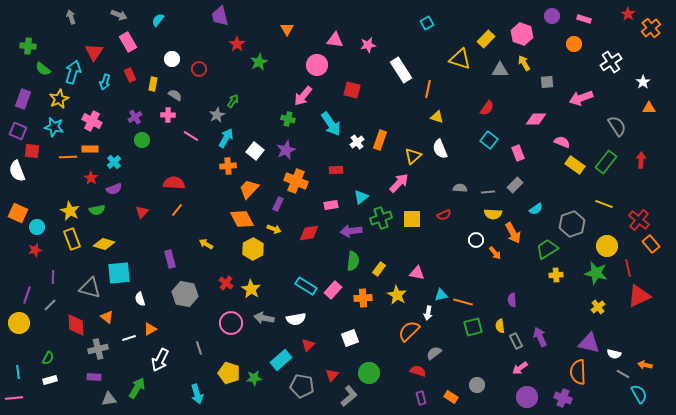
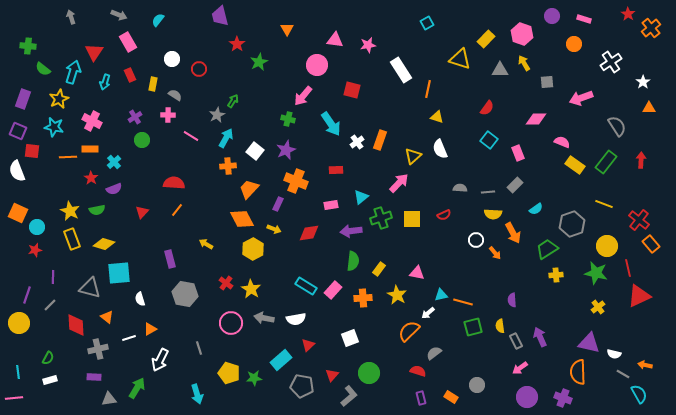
white arrow at (428, 313): rotated 40 degrees clockwise
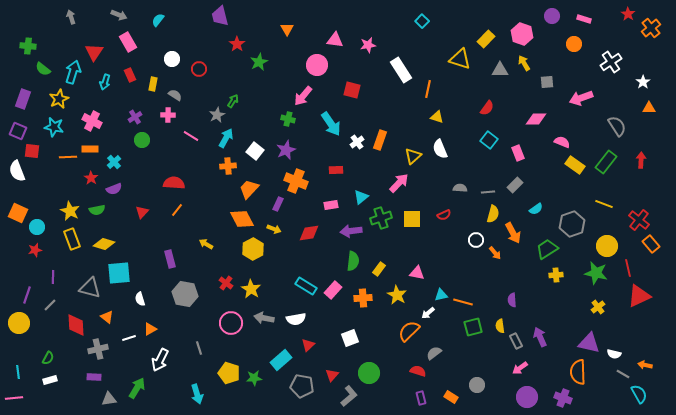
cyan square at (427, 23): moved 5 px left, 2 px up; rotated 16 degrees counterclockwise
yellow semicircle at (493, 214): rotated 78 degrees counterclockwise
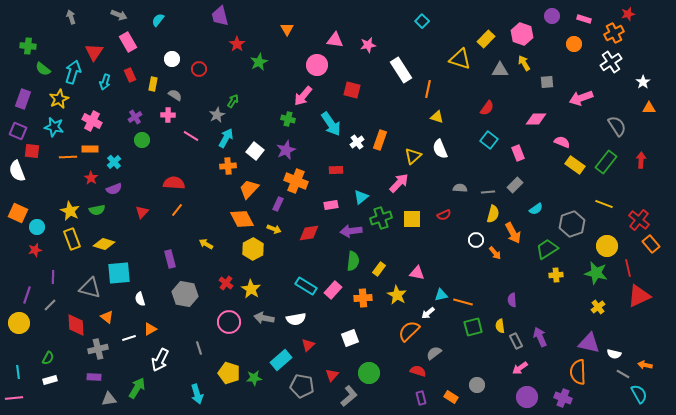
red star at (628, 14): rotated 24 degrees clockwise
orange cross at (651, 28): moved 37 px left, 5 px down; rotated 12 degrees clockwise
pink circle at (231, 323): moved 2 px left, 1 px up
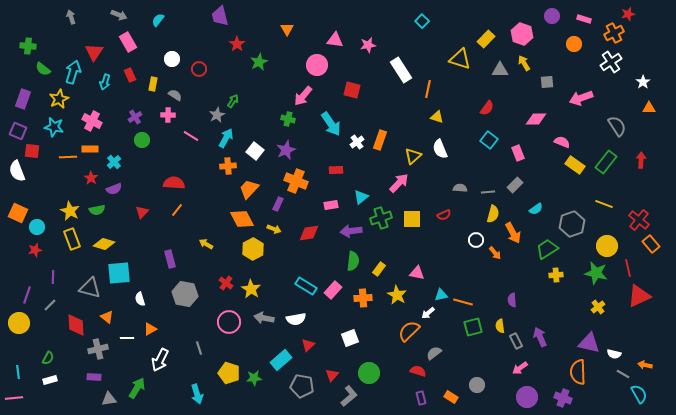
white line at (129, 338): moved 2 px left; rotated 16 degrees clockwise
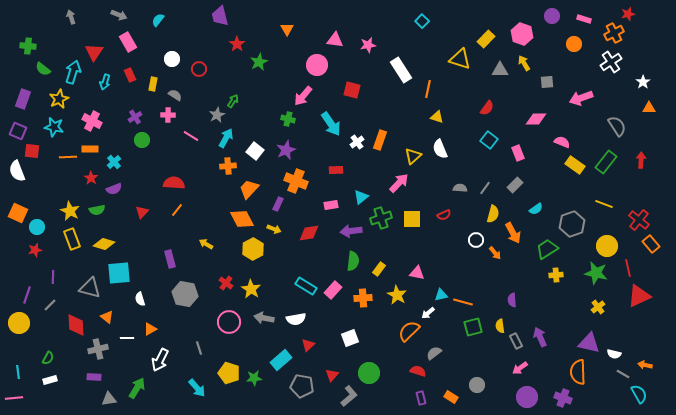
gray line at (488, 192): moved 3 px left, 4 px up; rotated 48 degrees counterclockwise
cyan arrow at (197, 394): moved 6 px up; rotated 24 degrees counterclockwise
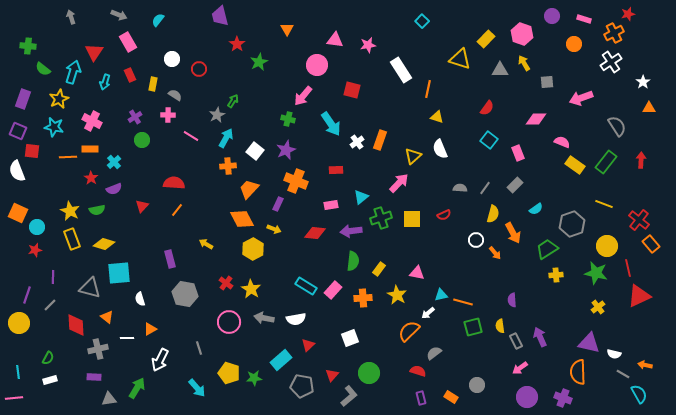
red triangle at (142, 212): moved 6 px up
red diamond at (309, 233): moved 6 px right; rotated 15 degrees clockwise
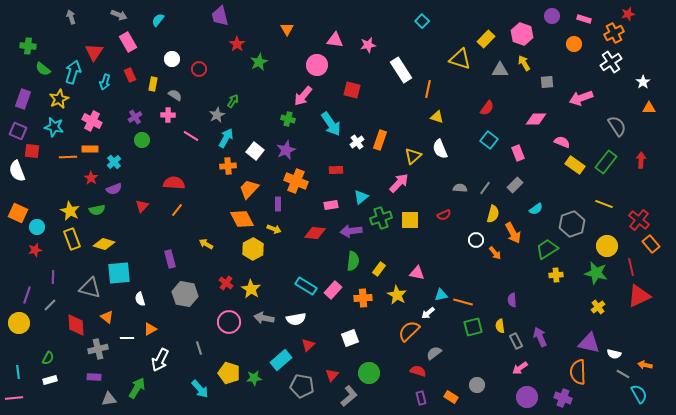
purple rectangle at (278, 204): rotated 24 degrees counterclockwise
yellow square at (412, 219): moved 2 px left, 1 px down
red line at (628, 268): moved 3 px right, 1 px up
cyan arrow at (197, 388): moved 3 px right, 1 px down
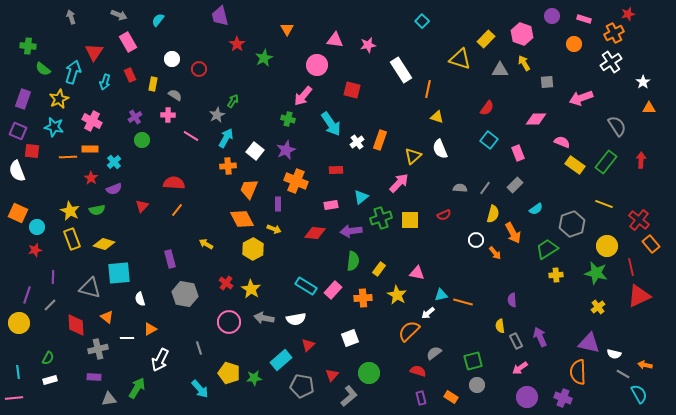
green star at (259, 62): moved 5 px right, 4 px up
orange trapezoid at (249, 189): rotated 20 degrees counterclockwise
green square at (473, 327): moved 34 px down
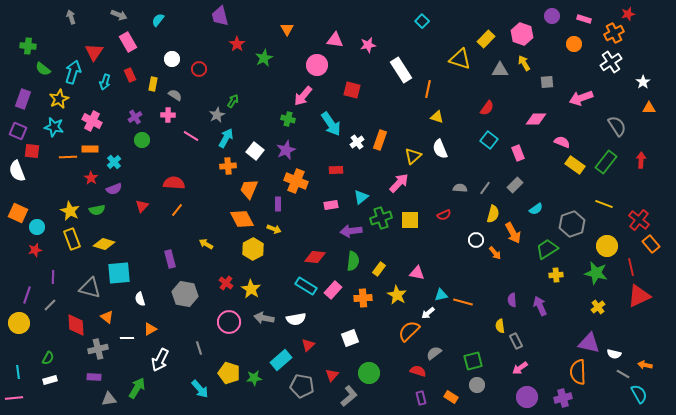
red diamond at (315, 233): moved 24 px down
purple arrow at (540, 337): moved 31 px up
purple cross at (563, 398): rotated 36 degrees counterclockwise
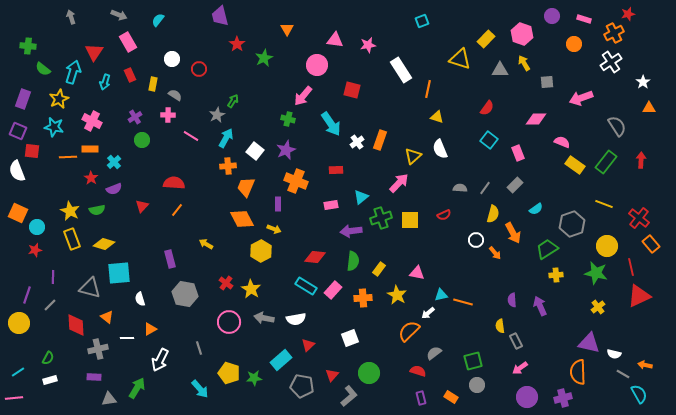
cyan square at (422, 21): rotated 24 degrees clockwise
orange trapezoid at (249, 189): moved 3 px left, 2 px up
red cross at (639, 220): moved 2 px up
yellow hexagon at (253, 249): moved 8 px right, 2 px down
cyan line at (18, 372): rotated 64 degrees clockwise
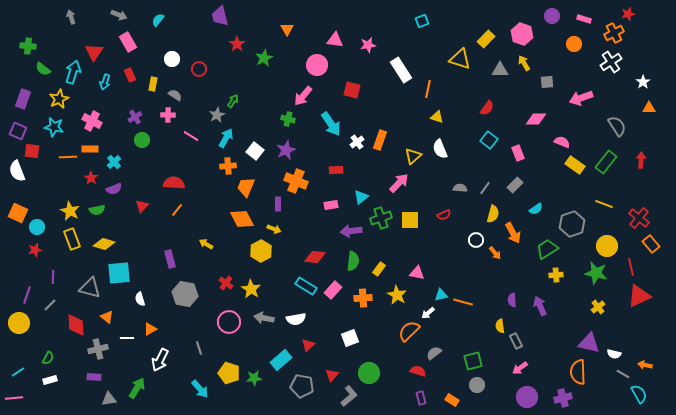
orange rectangle at (451, 397): moved 1 px right, 3 px down
